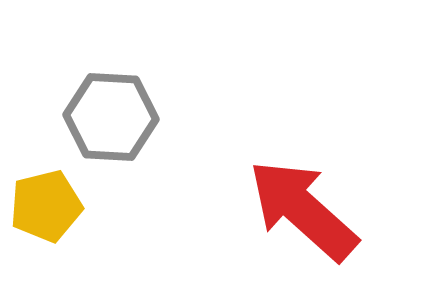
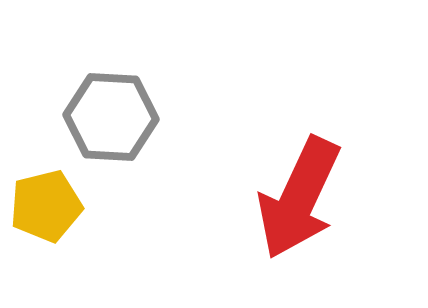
red arrow: moved 4 px left, 12 px up; rotated 107 degrees counterclockwise
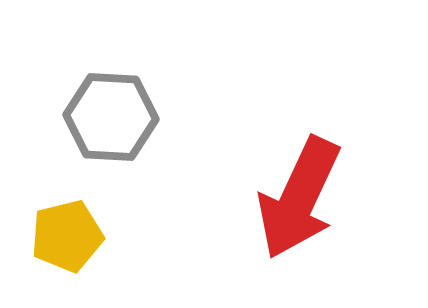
yellow pentagon: moved 21 px right, 30 px down
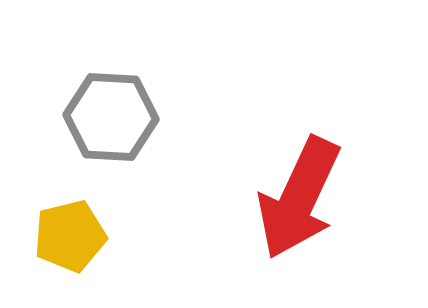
yellow pentagon: moved 3 px right
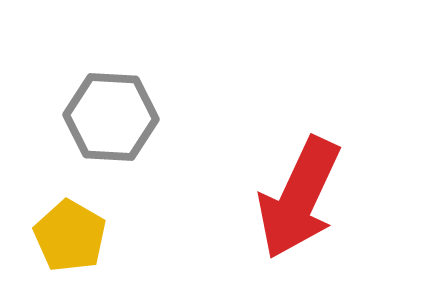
yellow pentagon: rotated 28 degrees counterclockwise
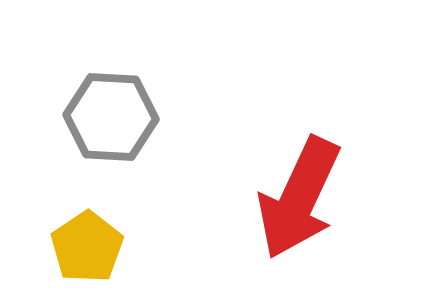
yellow pentagon: moved 17 px right, 11 px down; rotated 8 degrees clockwise
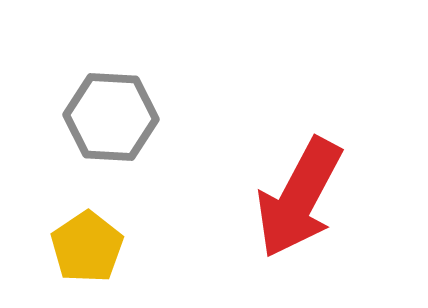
red arrow: rotated 3 degrees clockwise
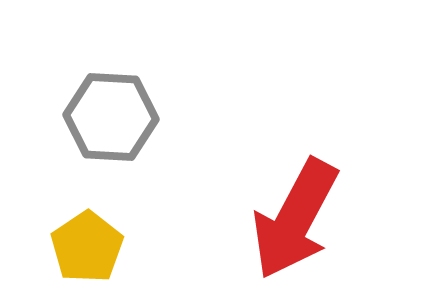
red arrow: moved 4 px left, 21 px down
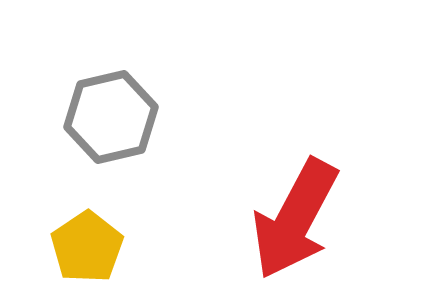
gray hexagon: rotated 16 degrees counterclockwise
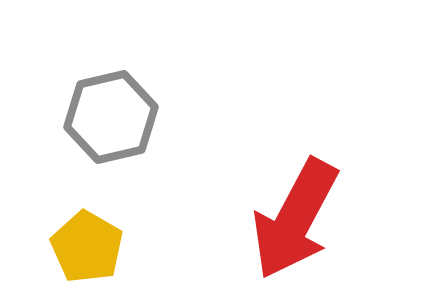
yellow pentagon: rotated 8 degrees counterclockwise
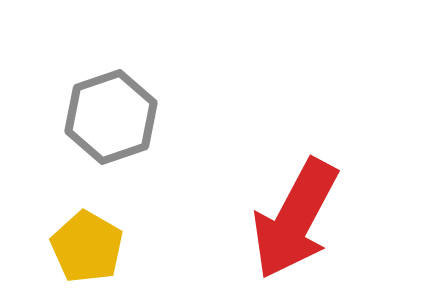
gray hexagon: rotated 6 degrees counterclockwise
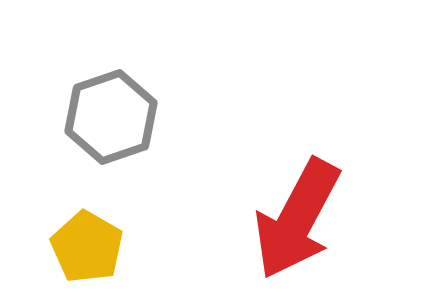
red arrow: moved 2 px right
